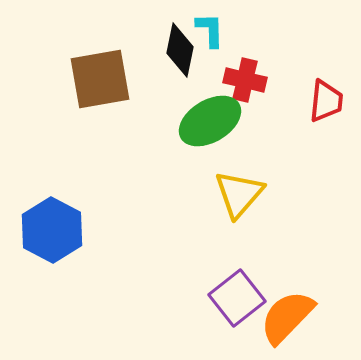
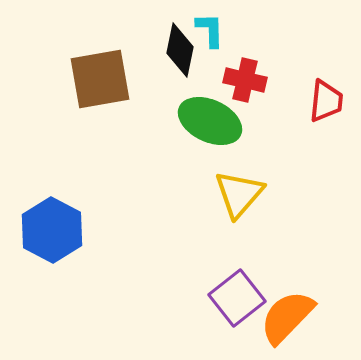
green ellipse: rotated 56 degrees clockwise
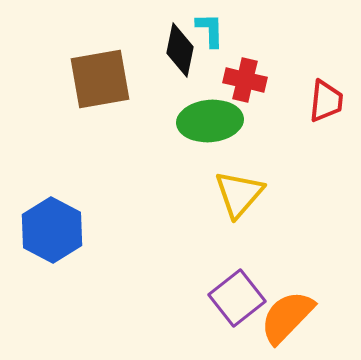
green ellipse: rotated 30 degrees counterclockwise
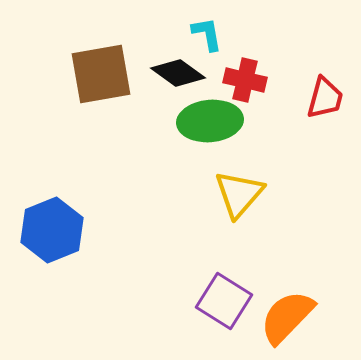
cyan L-shape: moved 3 px left, 4 px down; rotated 9 degrees counterclockwise
black diamond: moved 2 px left, 23 px down; rotated 66 degrees counterclockwise
brown square: moved 1 px right, 5 px up
red trapezoid: moved 1 px left, 3 px up; rotated 9 degrees clockwise
blue hexagon: rotated 10 degrees clockwise
purple square: moved 13 px left, 3 px down; rotated 20 degrees counterclockwise
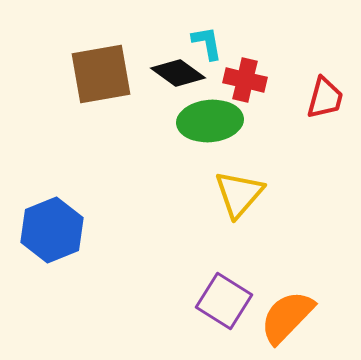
cyan L-shape: moved 9 px down
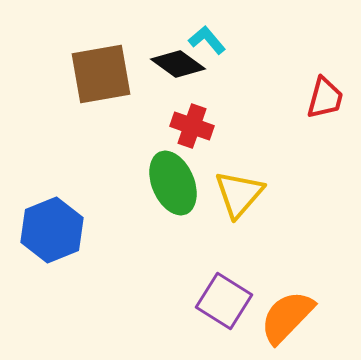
cyan L-shape: moved 3 px up; rotated 30 degrees counterclockwise
black diamond: moved 9 px up
red cross: moved 53 px left, 46 px down; rotated 6 degrees clockwise
green ellipse: moved 37 px left, 62 px down; rotated 72 degrees clockwise
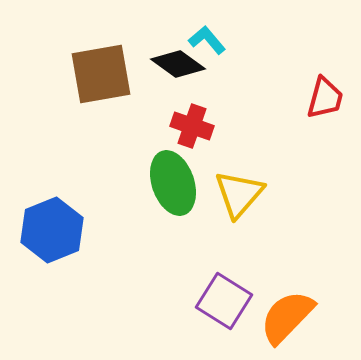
green ellipse: rotated 4 degrees clockwise
